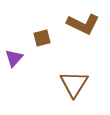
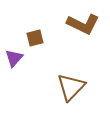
brown square: moved 7 px left
brown triangle: moved 3 px left, 3 px down; rotated 12 degrees clockwise
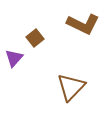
brown square: rotated 24 degrees counterclockwise
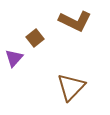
brown L-shape: moved 8 px left, 3 px up
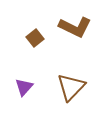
brown L-shape: moved 6 px down
purple triangle: moved 10 px right, 29 px down
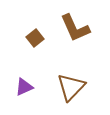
brown L-shape: moved 1 px down; rotated 40 degrees clockwise
purple triangle: rotated 24 degrees clockwise
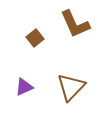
brown L-shape: moved 4 px up
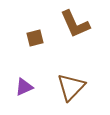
brown square: rotated 24 degrees clockwise
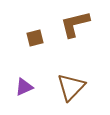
brown L-shape: rotated 100 degrees clockwise
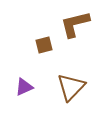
brown square: moved 9 px right, 7 px down
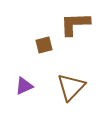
brown L-shape: rotated 12 degrees clockwise
purple triangle: moved 1 px up
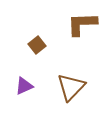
brown L-shape: moved 7 px right
brown square: moved 7 px left; rotated 24 degrees counterclockwise
